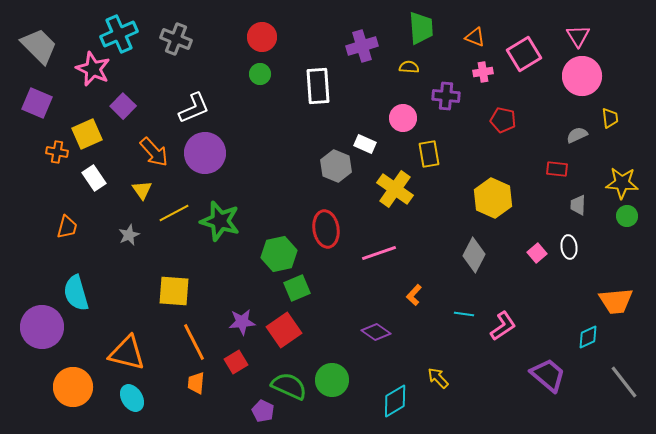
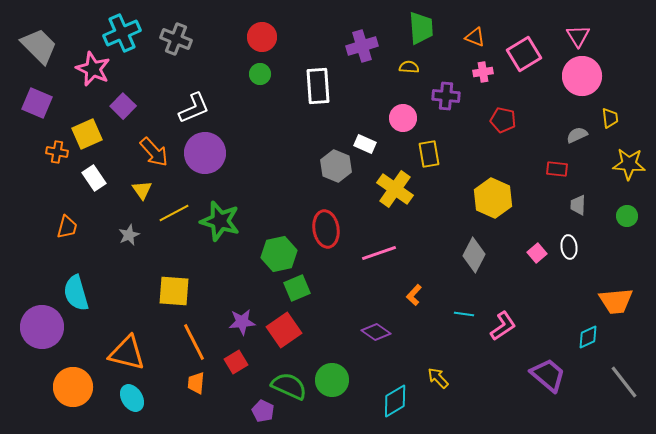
cyan cross at (119, 34): moved 3 px right, 1 px up
yellow star at (622, 183): moved 7 px right, 19 px up
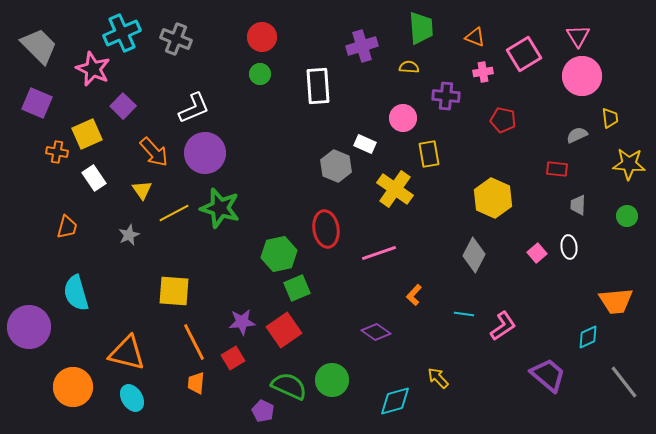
green star at (220, 221): moved 13 px up
purple circle at (42, 327): moved 13 px left
red square at (236, 362): moved 3 px left, 4 px up
cyan diamond at (395, 401): rotated 16 degrees clockwise
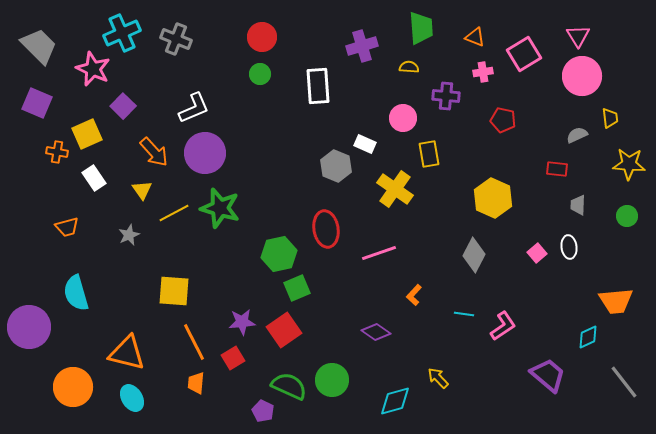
orange trapezoid at (67, 227): rotated 60 degrees clockwise
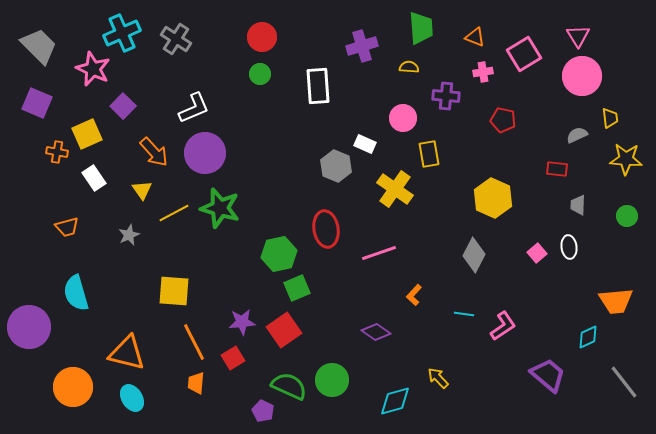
gray cross at (176, 39): rotated 12 degrees clockwise
yellow star at (629, 164): moved 3 px left, 5 px up
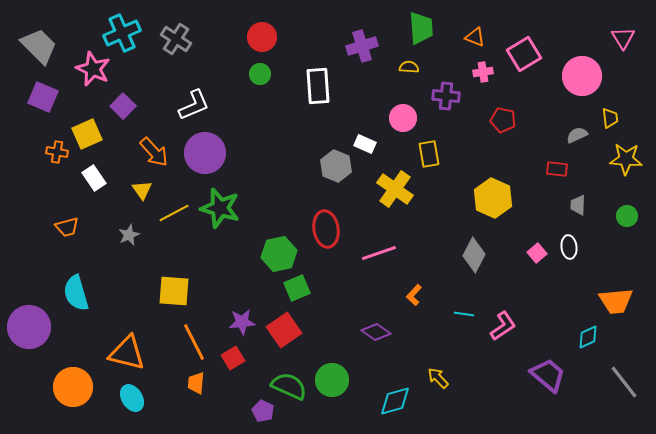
pink triangle at (578, 36): moved 45 px right, 2 px down
purple square at (37, 103): moved 6 px right, 6 px up
white L-shape at (194, 108): moved 3 px up
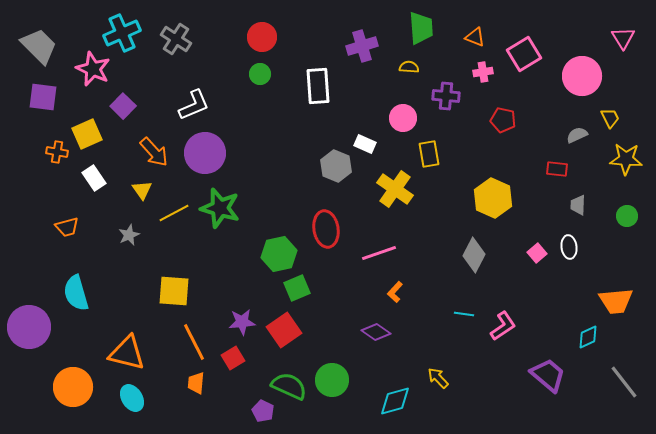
purple square at (43, 97): rotated 16 degrees counterclockwise
yellow trapezoid at (610, 118): rotated 20 degrees counterclockwise
orange L-shape at (414, 295): moved 19 px left, 3 px up
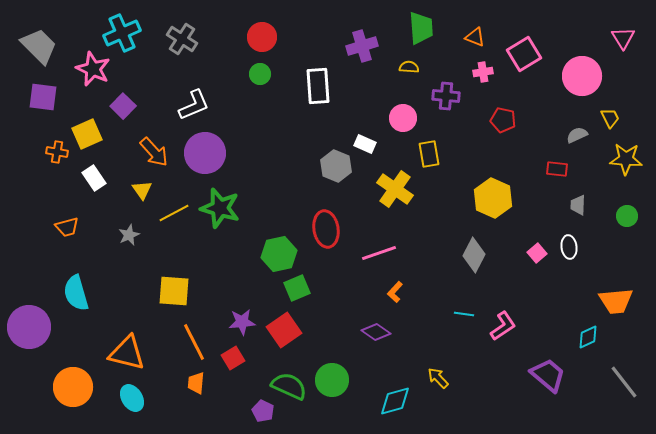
gray cross at (176, 39): moved 6 px right
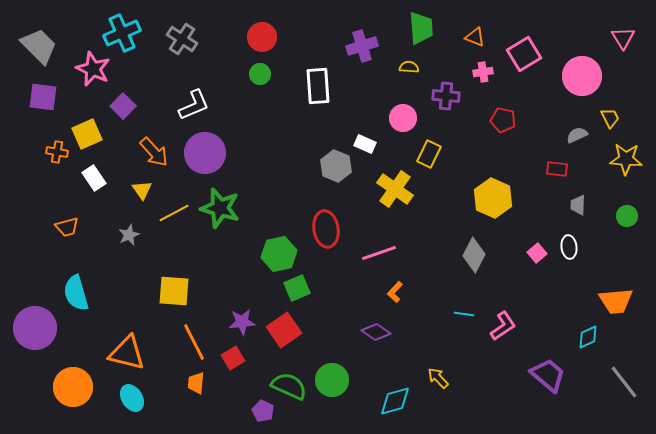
yellow rectangle at (429, 154): rotated 36 degrees clockwise
purple circle at (29, 327): moved 6 px right, 1 px down
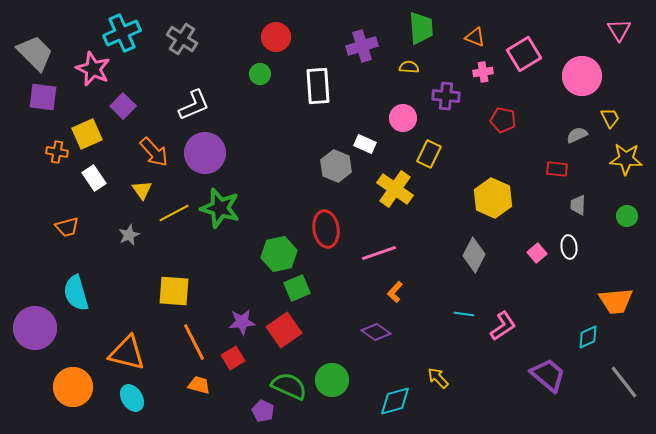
red circle at (262, 37): moved 14 px right
pink triangle at (623, 38): moved 4 px left, 8 px up
gray trapezoid at (39, 46): moved 4 px left, 7 px down
orange trapezoid at (196, 383): moved 3 px right, 2 px down; rotated 100 degrees clockwise
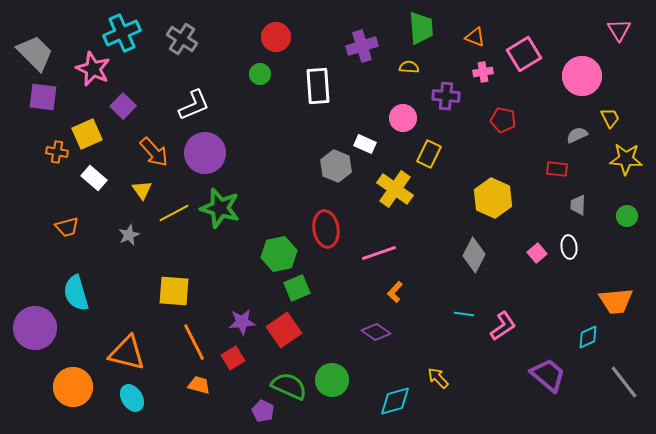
white rectangle at (94, 178): rotated 15 degrees counterclockwise
